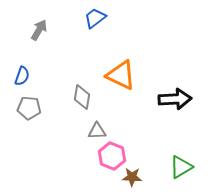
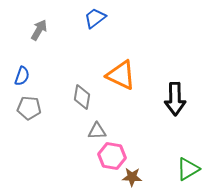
black arrow: rotated 92 degrees clockwise
pink hexagon: rotated 12 degrees counterclockwise
green triangle: moved 7 px right, 2 px down
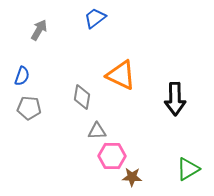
pink hexagon: rotated 8 degrees counterclockwise
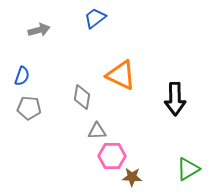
gray arrow: rotated 45 degrees clockwise
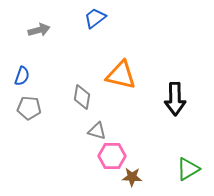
orange triangle: rotated 12 degrees counterclockwise
gray triangle: rotated 18 degrees clockwise
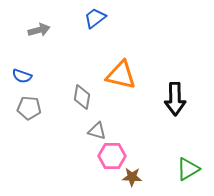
blue semicircle: rotated 90 degrees clockwise
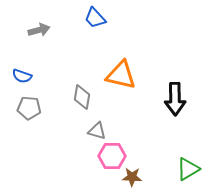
blue trapezoid: rotated 95 degrees counterclockwise
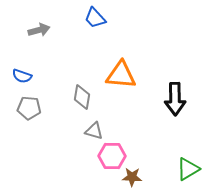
orange triangle: rotated 8 degrees counterclockwise
gray triangle: moved 3 px left
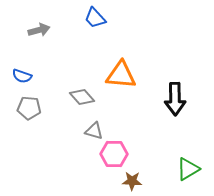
gray diamond: rotated 50 degrees counterclockwise
pink hexagon: moved 2 px right, 2 px up
brown star: moved 4 px down
